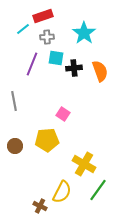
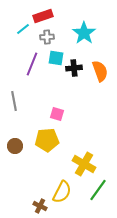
pink square: moved 6 px left; rotated 16 degrees counterclockwise
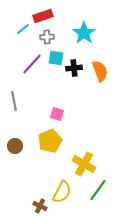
purple line: rotated 20 degrees clockwise
yellow pentagon: moved 3 px right, 1 px down; rotated 20 degrees counterclockwise
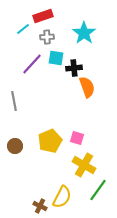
orange semicircle: moved 13 px left, 16 px down
pink square: moved 20 px right, 24 px down
yellow cross: moved 1 px down
yellow semicircle: moved 5 px down
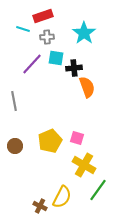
cyan line: rotated 56 degrees clockwise
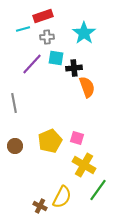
cyan line: rotated 32 degrees counterclockwise
gray line: moved 2 px down
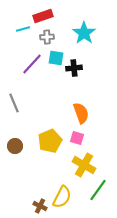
orange semicircle: moved 6 px left, 26 px down
gray line: rotated 12 degrees counterclockwise
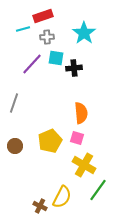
gray line: rotated 42 degrees clockwise
orange semicircle: rotated 15 degrees clockwise
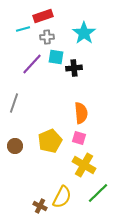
cyan square: moved 1 px up
pink square: moved 2 px right
green line: moved 3 px down; rotated 10 degrees clockwise
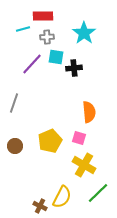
red rectangle: rotated 18 degrees clockwise
orange semicircle: moved 8 px right, 1 px up
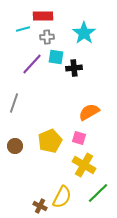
orange semicircle: rotated 115 degrees counterclockwise
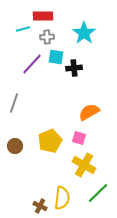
yellow semicircle: moved 1 px down; rotated 20 degrees counterclockwise
